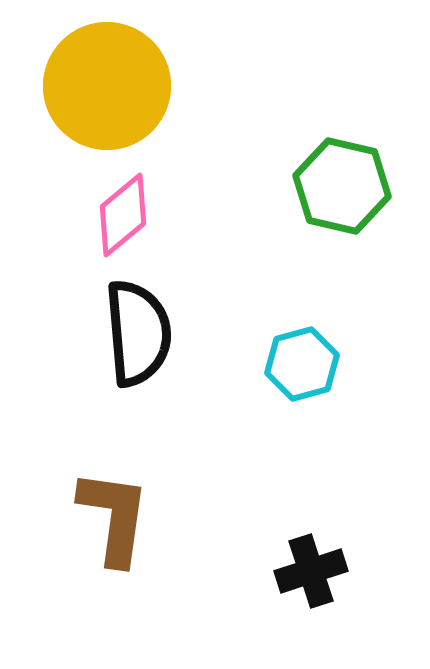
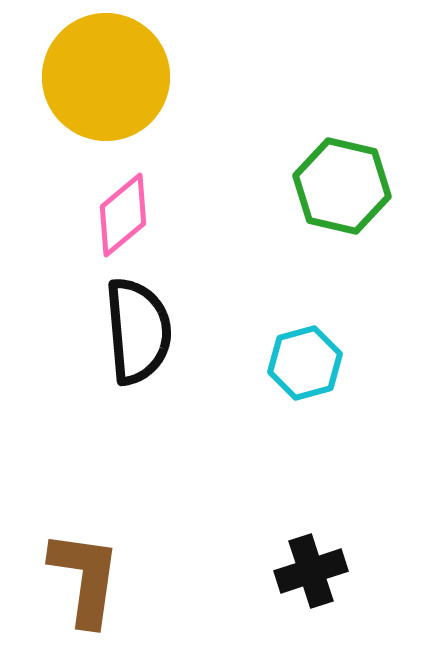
yellow circle: moved 1 px left, 9 px up
black semicircle: moved 2 px up
cyan hexagon: moved 3 px right, 1 px up
brown L-shape: moved 29 px left, 61 px down
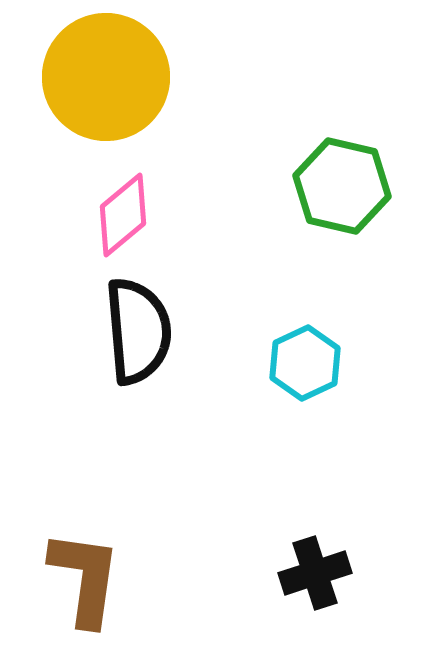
cyan hexagon: rotated 10 degrees counterclockwise
black cross: moved 4 px right, 2 px down
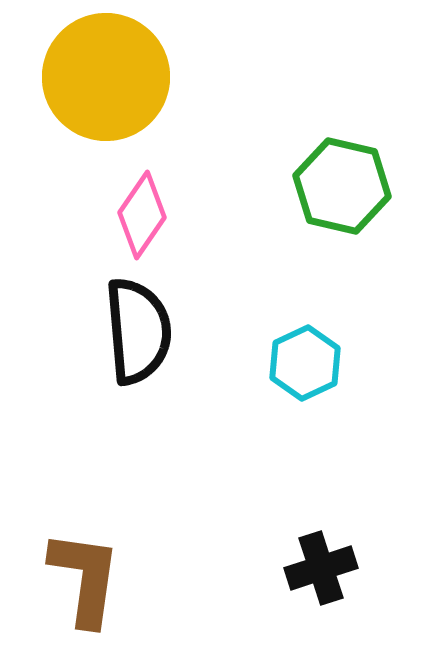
pink diamond: moved 19 px right; rotated 16 degrees counterclockwise
black cross: moved 6 px right, 5 px up
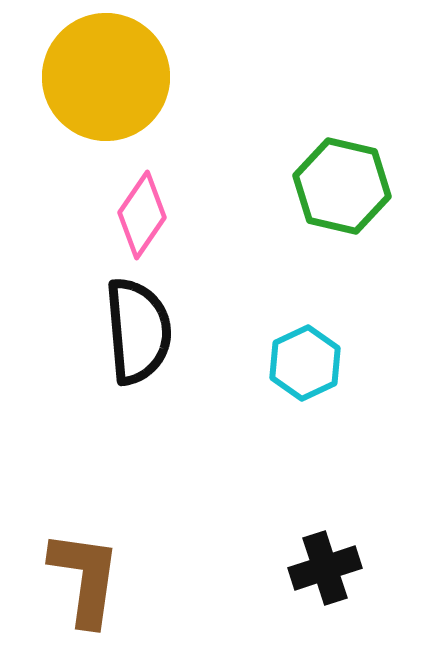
black cross: moved 4 px right
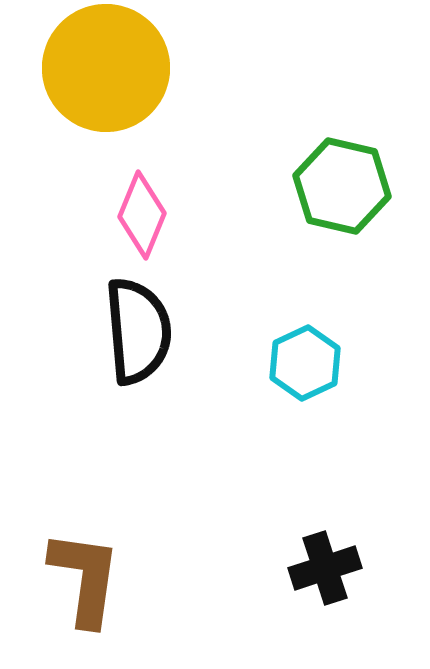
yellow circle: moved 9 px up
pink diamond: rotated 12 degrees counterclockwise
